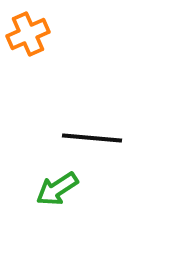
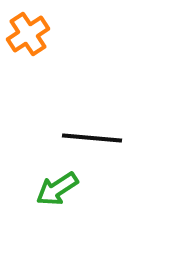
orange cross: rotated 9 degrees counterclockwise
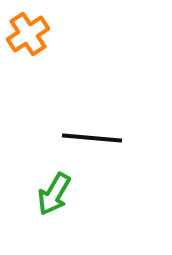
green arrow: moved 3 px left, 5 px down; rotated 27 degrees counterclockwise
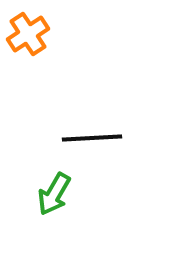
black line: rotated 8 degrees counterclockwise
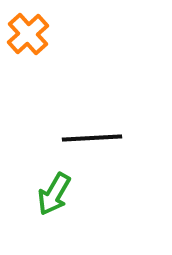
orange cross: rotated 9 degrees counterclockwise
